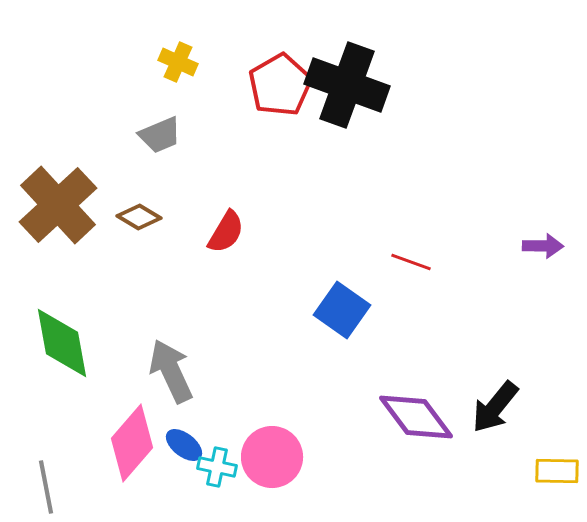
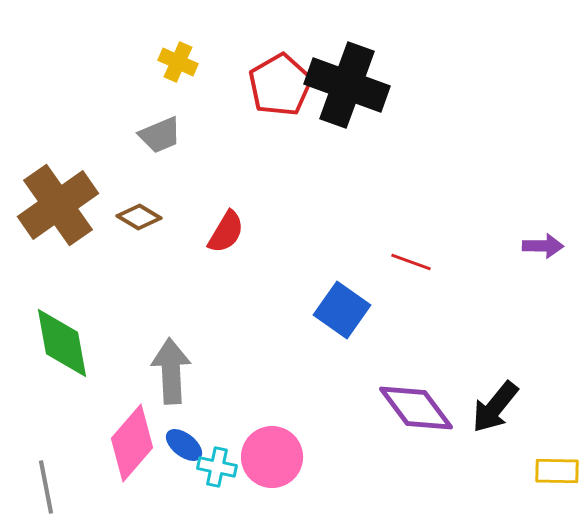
brown cross: rotated 8 degrees clockwise
gray arrow: rotated 22 degrees clockwise
purple diamond: moved 9 px up
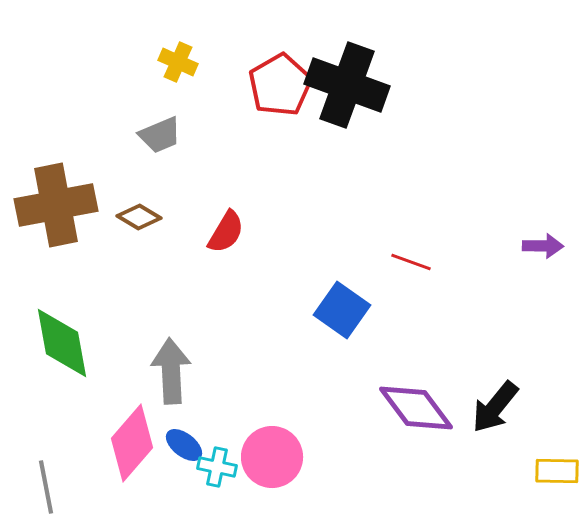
brown cross: moved 2 px left; rotated 24 degrees clockwise
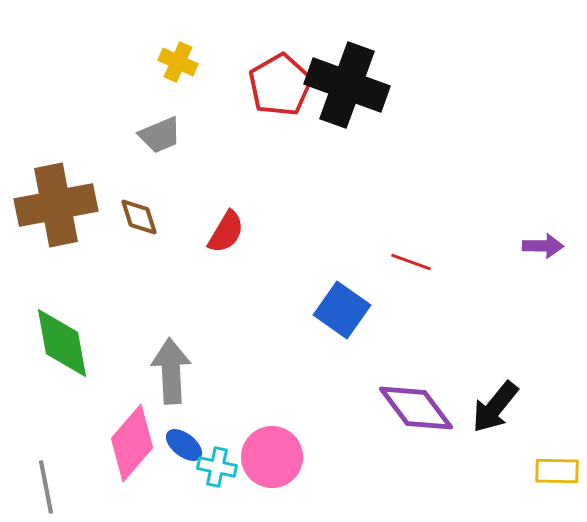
brown diamond: rotated 42 degrees clockwise
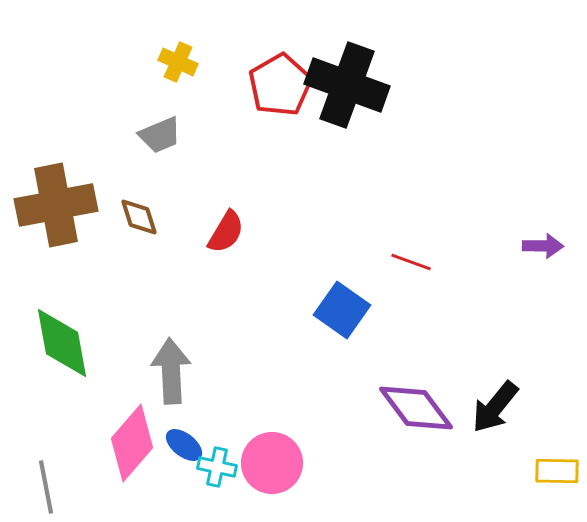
pink circle: moved 6 px down
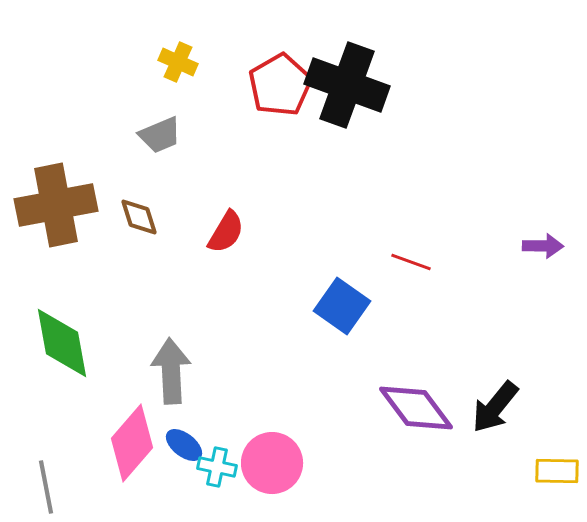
blue square: moved 4 px up
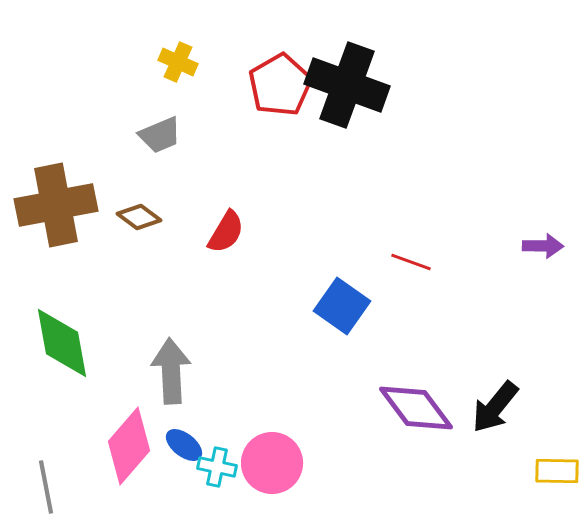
brown diamond: rotated 36 degrees counterclockwise
pink diamond: moved 3 px left, 3 px down
